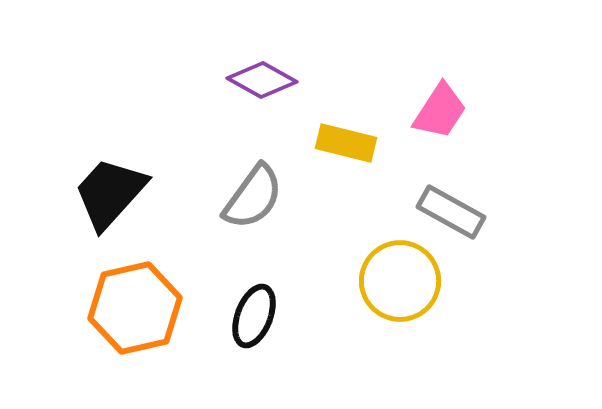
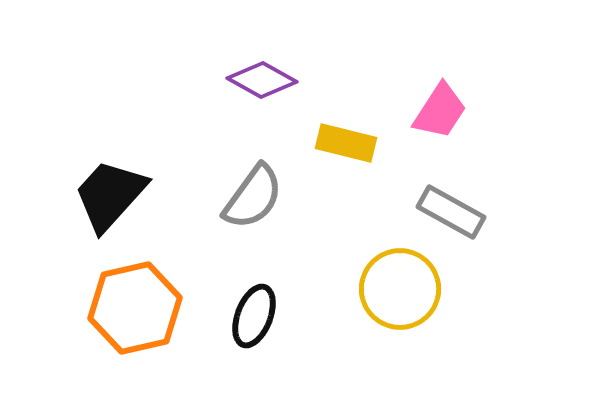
black trapezoid: moved 2 px down
yellow circle: moved 8 px down
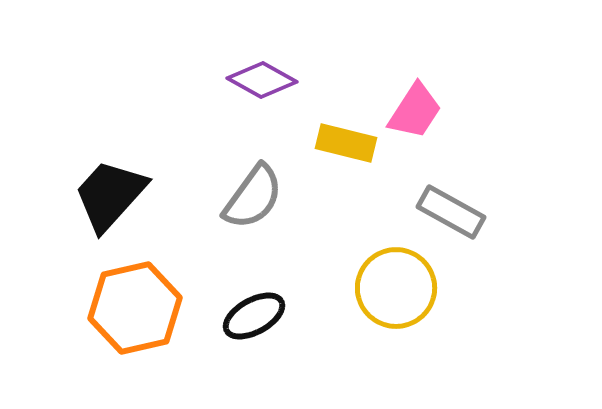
pink trapezoid: moved 25 px left
yellow circle: moved 4 px left, 1 px up
black ellipse: rotated 40 degrees clockwise
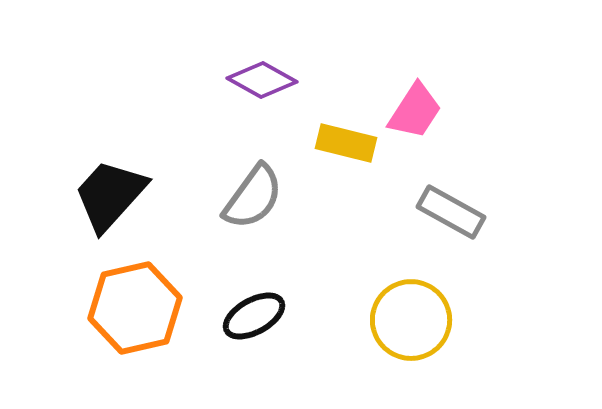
yellow circle: moved 15 px right, 32 px down
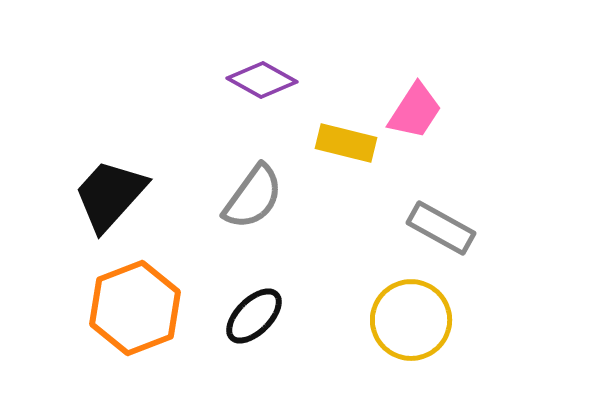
gray rectangle: moved 10 px left, 16 px down
orange hexagon: rotated 8 degrees counterclockwise
black ellipse: rotated 16 degrees counterclockwise
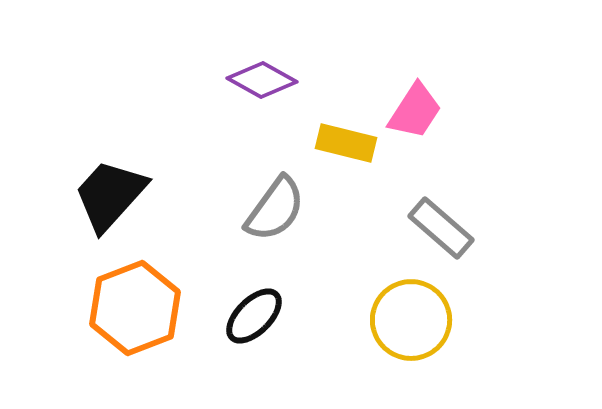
gray semicircle: moved 22 px right, 12 px down
gray rectangle: rotated 12 degrees clockwise
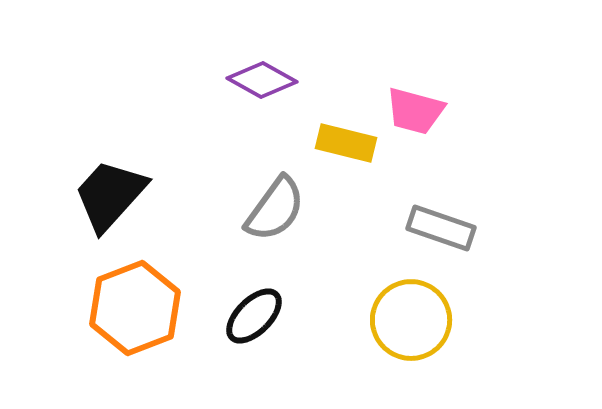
pink trapezoid: rotated 72 degrees clockwise
gray rectangle: rotated 22 degrees counterclockwise
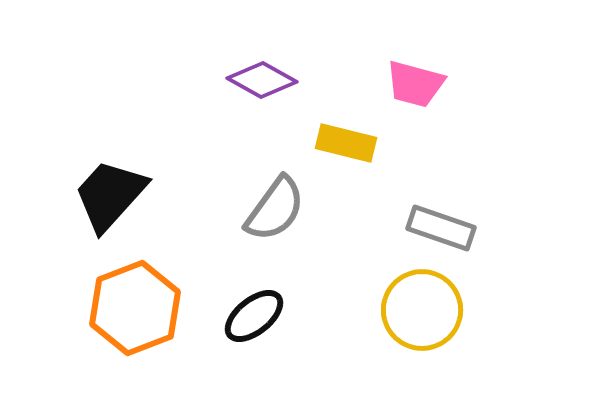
pink trapezoid: moved 27 px up
black ellipse: rotated 6 degrees clockwise
yellow circle: moved 11 px right, 10 px up
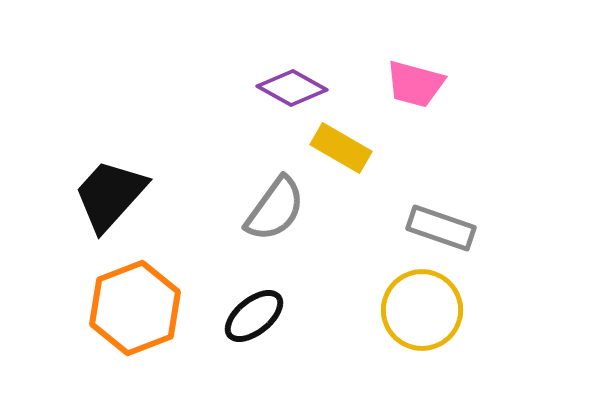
purple diamond: moved 30 px right, 8 px down
yellow rectangle: moved 5 px left, 5 px down; rotated 16 degrees clockwise
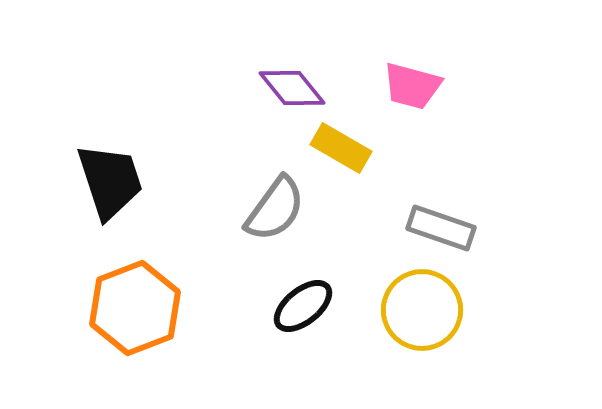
pink trapezoid: moved 3 px left, 2 px down
purple diamond: rotated 22 degrees clockwise
black trapezoid: moved 14 px up; rotated 120 degrees clockwise
black ellipse: moved 49 px right, 10 px up
